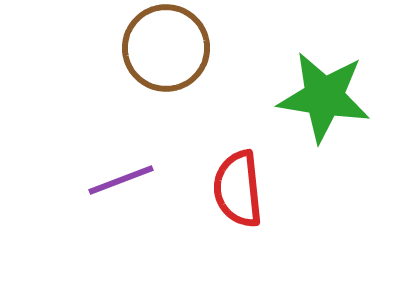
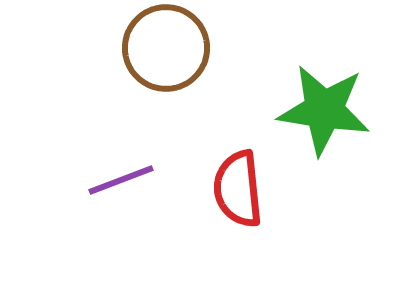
green star: moved 13 px down
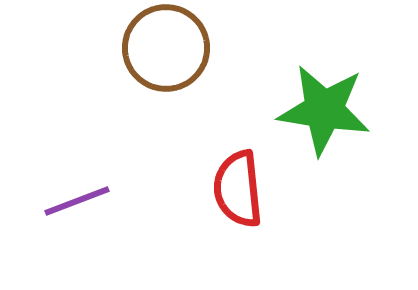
purple line: moved 44 px left, 21 px down
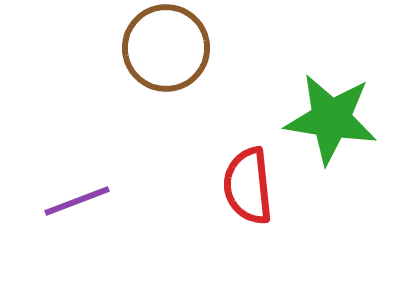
green star: moved 7 px right, 9 px down
red semicircle: moved 10 px right, 3 px up
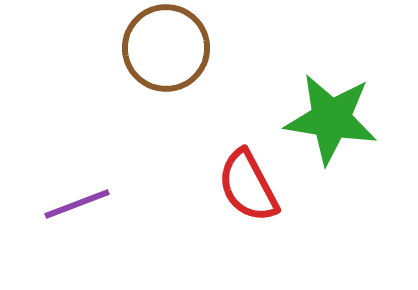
red semicircle: rotated 22 degrees counterclockwise
purple line: moved 3 px down
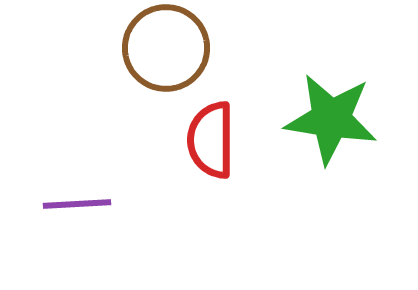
red semicircle: moved 37 px left, 46 px up; rotated 28 degrees clockwise
purple line: rotated 18 degrees clockwise
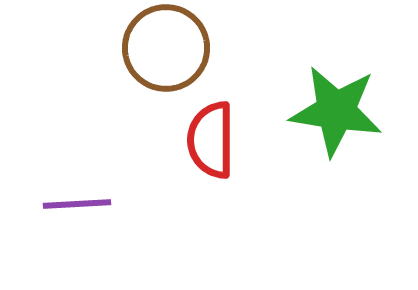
green star: moved 5 px right, 8 px up
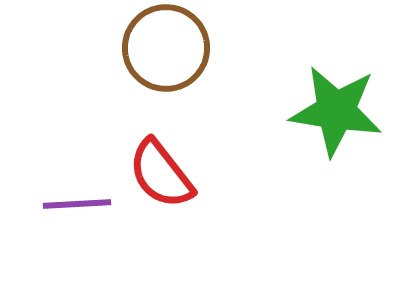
red semicircle: moved 50 px left, 34 px down; rotated 38 degrees counterclockwise
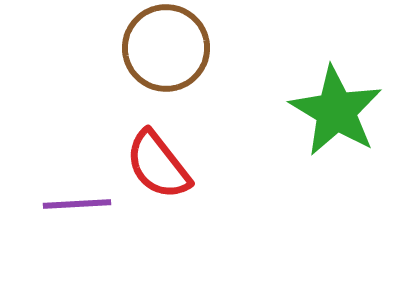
green star: rotated 22 degrees clockwise
red semicircle: moved 3 px left, 9 px up
